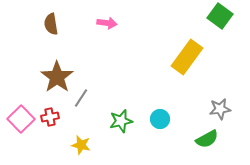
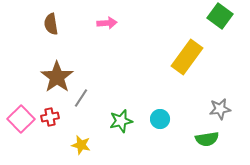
pink arrow: rotated 12 degrees counterclockwise
green semicircle: rotated 20 degrees clockwise
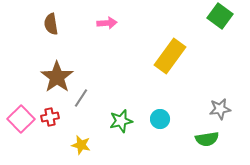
yellow rectangle: moved 17 px left, 1 px up
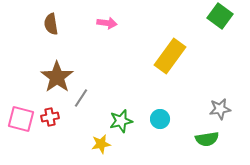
pink arrow: rotated 12 degrees clockwise
pink square: rotated 32 degrees counterclockwise
yellow star: moved 20 px right, 1 px up; rotated 24 degrees counterclockwise
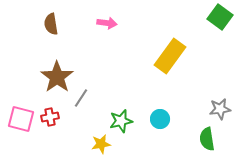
green square: moved 1 px down
green semicircle: rotated 90 degrees clockwise
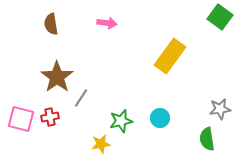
cyan circle: moved 1 px up
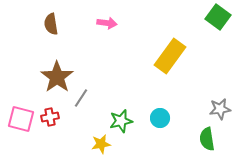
green square: moved 2 px left
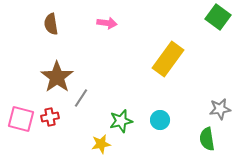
yellow rectangle: moved 2 px left, 3 px down
cyan circle: moved 2 px down
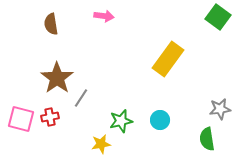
pink arrow: moved 3 px left, 7 px up
brown star: moved 1 px down
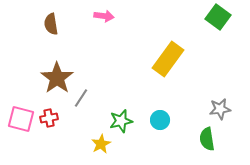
red cross: moved 1 px left, 1 px down
yellow star: rotated 18 degrees counterclockwise
